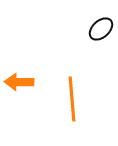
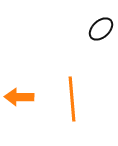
orange arrow: moved 15 px down
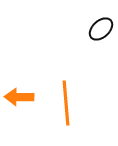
orange line: moved 6 px left, 4 px down
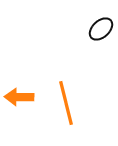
orange line: rotated 9 degrees counterclockwise
